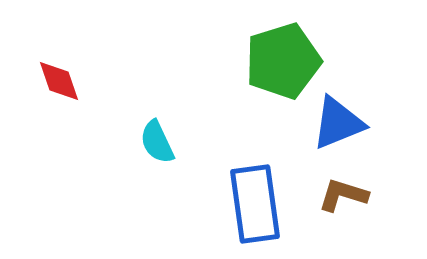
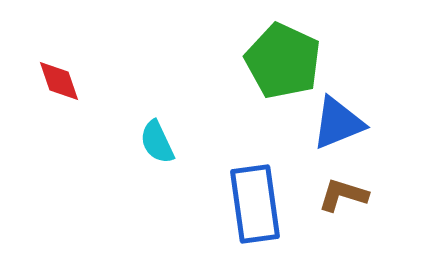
green pentagon: rotated 30 degrees counterclockwise
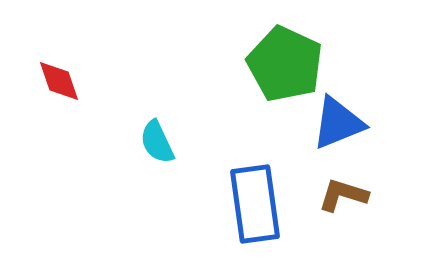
green pentagon: moved 2 px right, 3 px down
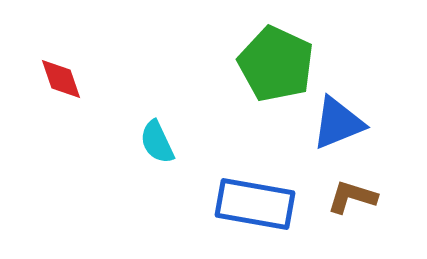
green pentagon: moved 9 px left
red diamond: moved 2 px right, 2 px up
brown L-shape: moved 9 px right, 2 px down
blue rectangle: rotated 72 degrees counterclockwise
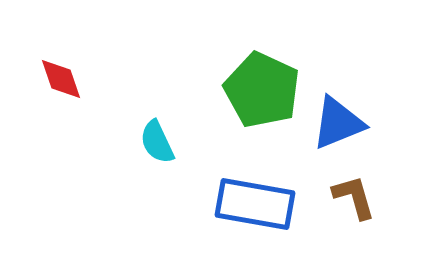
green pentagon: moved 14 px left, 26 px down
brown L-shape: moved 2 px right; rotated 57 degrees clockwise
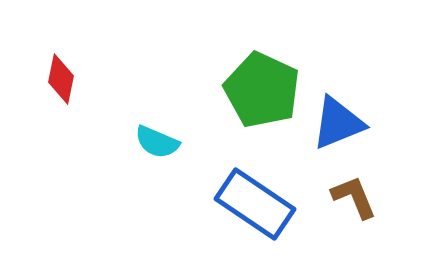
red diamond: rotated 30 degrees clockwise
cyan semicircle: rotated 42 degrees counterclockwise
brown L-shape: rotated 6 degrees counterclockwise
blue rectangle: rotated 24 degrees clockwise
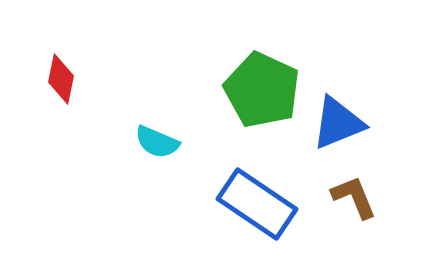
blue rectangle: moved 2 px right
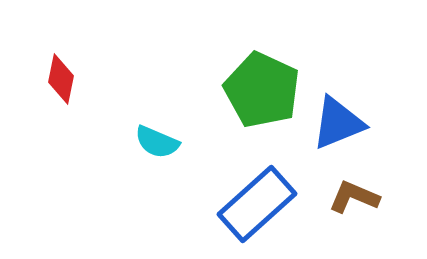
brown L-shape: rotated 45 degrees counterclockwise
blue rectangle: rotated 76 degrees counterclockwise
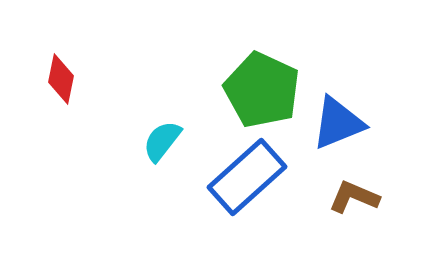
cyan semicircle: moved 5 px right, 1 px up; rotated 105 degrees clockwise
blue rectangle: moved 10 px left, 27 px up
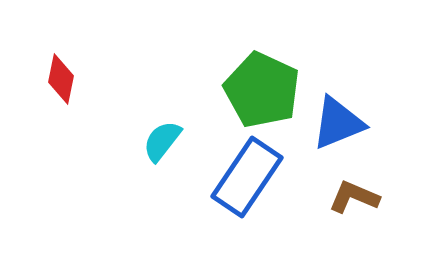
blue rectangle: rotated 14 degrees counterclockwise
